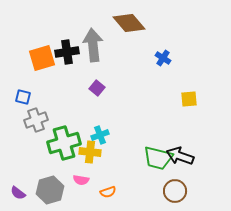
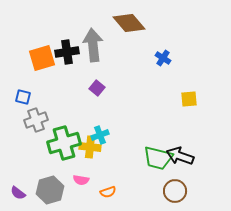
yellow cross: moved 5 px up
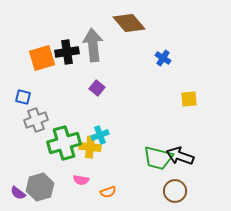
gray hexagon: moved 10 px left, 3 px up
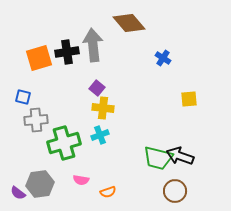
orange square: moved 3 px left
gray cross: rotated 15 degrees clockwise
yellow cross: moved 13 px right, 39 px up
gray hexagon: moved 3 px up; rotated 8 degrees clockwise
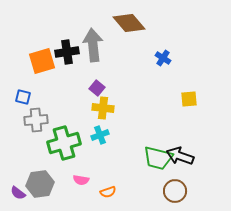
orange square: moved 3 px right, 3 px down
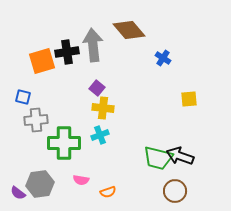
brown diamond: moved 7 px down
green cross: rotated 16 degrees clockwise
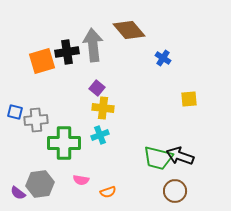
blue square: moved 8 px left, 15 px down
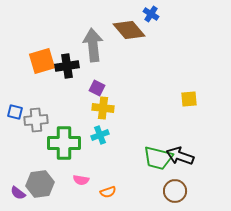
black cross: moved 14 px down
blue cross: moved 12 px left, 44 px up
purple square: rotated 14 degrees counterclockwise
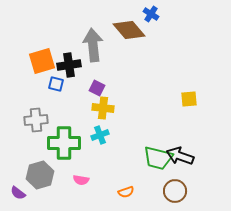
black cross: moved 2 px right, 1 px up
blue square: moved 41 px right, 28 px up
gray hexagon: moved 9 px up; rotated 8 degrees counterclockwise
orange semicircle: moved 18 px right
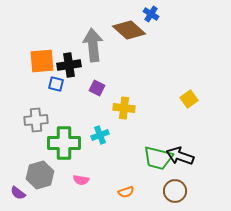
brown diamond: rotated 8 degrees counterclockwise
orange square: rotated 12 degrees clockwise
yellow square: rotated 30 degrees counterclockwise
yellow cross: moved 21 px right
